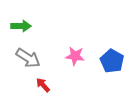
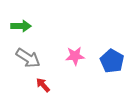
pink star: rotated 12 degrees counterclockwise
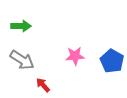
gray arrow: moved 6 px left, 2 px down
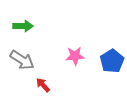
green arrow: moved 2 px right
blue pentagon: rotated 10 degrees clockwise
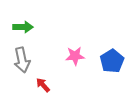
green arrow: moved 1 px down
gray arrow: rotated 45 degrees clockwise
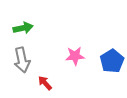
green arrow: moved 1 px down; rotated 12 degrees counterclockwise
red arrow: moved 2 px right, 2 px up
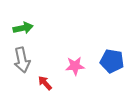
pink star: moved 10 px down
blue pentagon: rotated 30 degrees counterclockwise
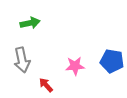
green arrow: moved 7 px right, 5 px up
red arrow: moved 1 px right, 2 px down
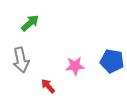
green arrow: rotated 30 degrees counterclockwise
gray arrow: moved 1 px left
red arrow: moved 2 px right, 1 px down
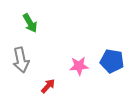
green arrow: rotated 102 degrees clockwise
pink star: moved 4 px right
red arrow: rotated 84 degrees clockwise
